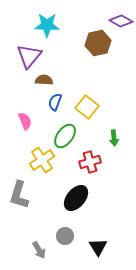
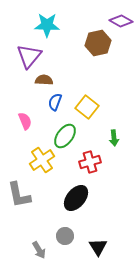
gray L-shape: rotated 28 degrees counterclockwise
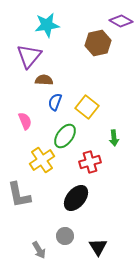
cyan star: rotated 10 degrees counterclockwise
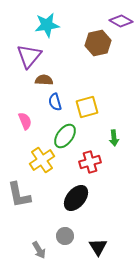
blue semicircle: rotated 36 degrees counterclockwise
yellow square: rotated 35 degrees clockwise
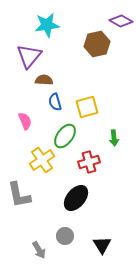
brown hexagon: moved 1 px left, 1 px down
red cross: moved 1 px left
black triangle: moved 4 px right, 2 px up
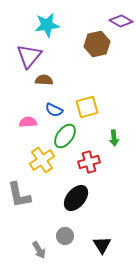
blue semicircle: moved 1 px left, 8 px down; rotated 48 degrees counterclockwise
pink semicircle: moved 3 px right, 1 px down; rotated 72 degrees counterclockwise
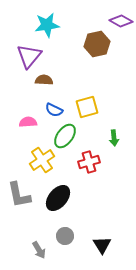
black ellipse: moved 18 px left
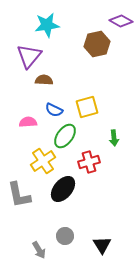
yellow cross: moved 1 px right, 1 px down
black ellipse: moved 5 px right, 9 px up
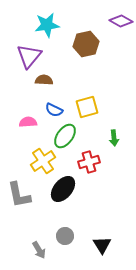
brown hexagon: moved 11 px left
